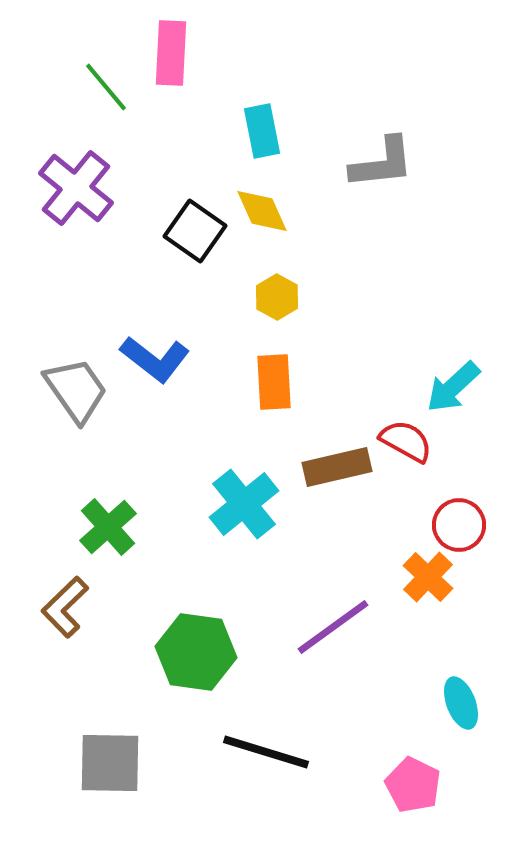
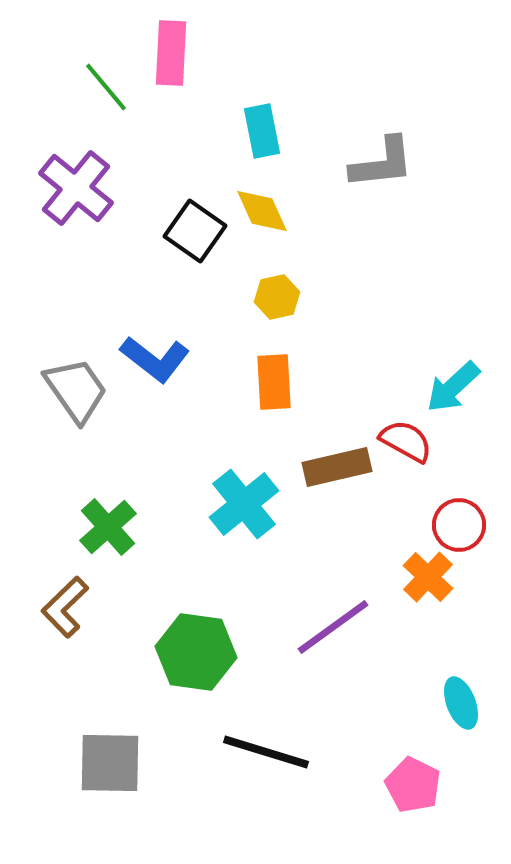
yellow hexagon: rotated 18 degrees clockwise
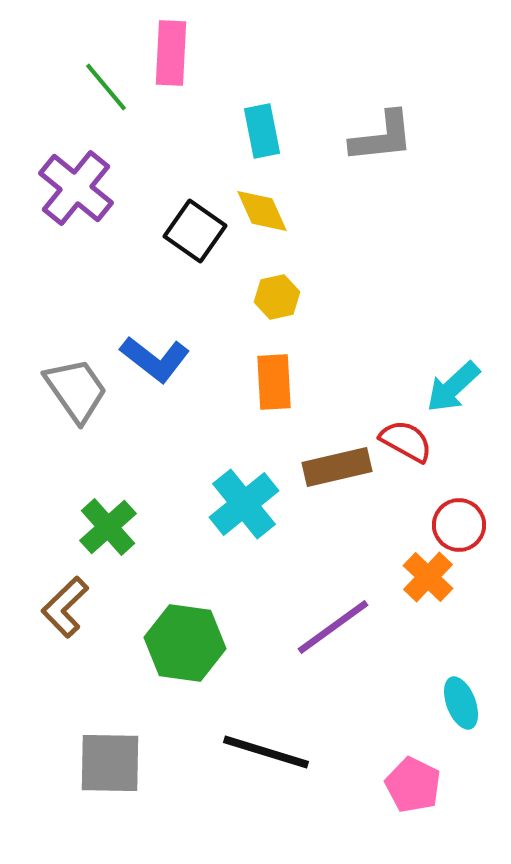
gray L-shape: moved 26 px up
green hexagon: moved 11 px left, 9 px up
